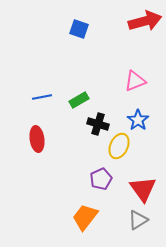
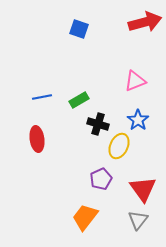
red arrow: moved 1 px down
gray triangle: rotated 20 degrees counterclockwise
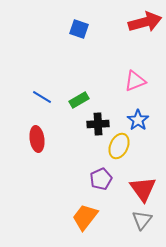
blue line: rotated 42 degrees clockwise
black cross: rotated 20 degrees counterclockwise
gray triangle: moved 4 px right
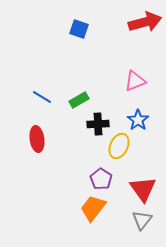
purple pentagon: rotated 15 degrees counterclockwise
orange trapezoid: moved 8 px right, 9 px up
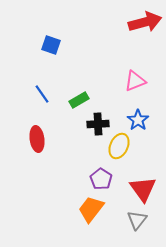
blue square: moved 28 px left, 16 px down
blue line: moved 3 px up; rotated 24 degrees clockwise
orange trapezoid: moved 2 px left, 1 px down
gray triangle: moved 5 px left
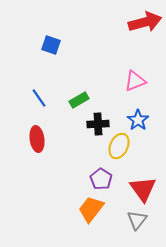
blue line: moved 3 px left, 4 px down
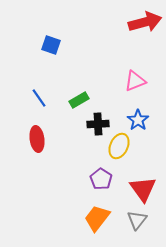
orange trapezoid: moved 6 px right, 9 px down
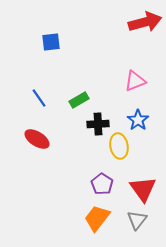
blue square: moved 3 px up; rotated 24 degrees counterclockwise
red ellipse: rotated 50 degrees counterclockwise
yellow ellipse: rotated 35 degrees counterclockwise
purple pentagon: moved 1 px right, 5 px down
